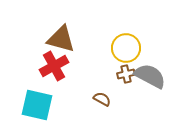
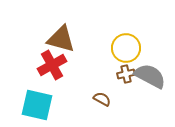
red cross: moved 2 px left, 1 px up
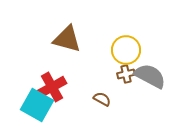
brown triangle: moved 6 px right
yellow circle: moved 2 px down
red cross: moved 22 px down
cyan square: rotated 16 degrees clockwise
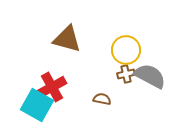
brown semicircle: rotated 18 degrees counterclockwise
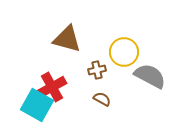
yellow circle: moved 2 px left, 2 px down
brown cross: moved 29 px left, 4 px up
brown semicircle: rotated 18 degrees clockwise
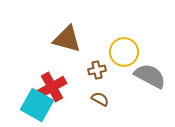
brown semicircle: moved 2 px left
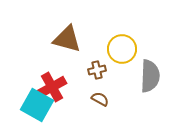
yellow circle: moved 2 px left, 3 px up
gray semicircle: rotated 64 degrees clockwise
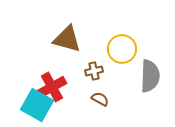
brown cross: moved 3 px left, 1 px down
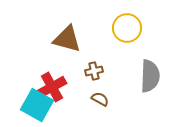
yellow circle: moved 5 px right, 21 px up
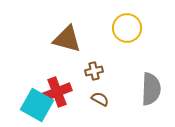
gray semicircle: moved 1 px right, 13 px down
red cross: moved 5 px right, 5 px down; rotated 8 degrees clockwise
